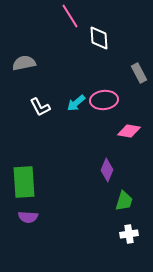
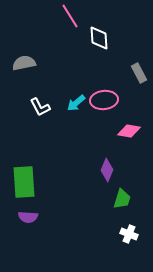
green trapezoid: moved 2 px left, 2 px up
white cross: rotated 30 degrees clockwise
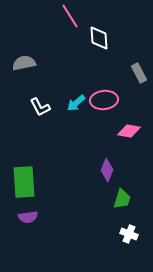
purple semicircle: rotated 12 degrees counterclockwise
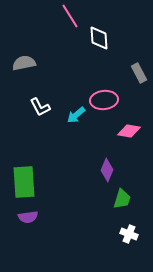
cyan arrow: moved 12 px down
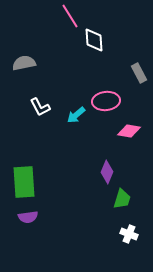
white diamond: moved 5 px left, 2 px down
pink ellipse: moved 2 px right, 1 px down
purple diamond: moved 2 px down
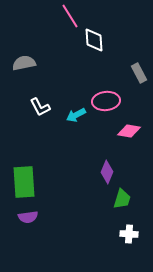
cyan arrow: rotated 12 degrees clockwise
white cross: rotated 18 degrees counterclockwise
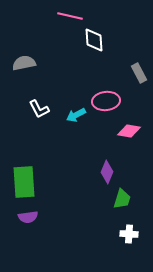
pink line: rotated 45 degrees counterclockwise
white L-shape: moved 1 px left, 2 px down
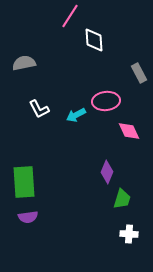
pink line: rotated 70 degrees counterclockwise
pink diamond: rotated 55 degrees clockwise
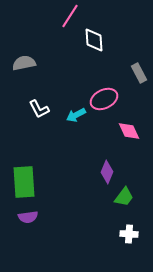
pink ellipse: moved 2 px left, 2 px up; rotated 20 degrees counterclockwise
green trapezoid: moved 2 px right, 2 px up; rotated 20 degrees clockwise
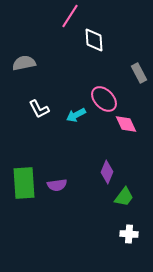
pink ellipse: rotated 72 degrees clockwise
pink diamond: moved 3 px left, 7 px up
green rectangle: moved 1 px down
purple semicircle: moved 29 px right, 32 px up
